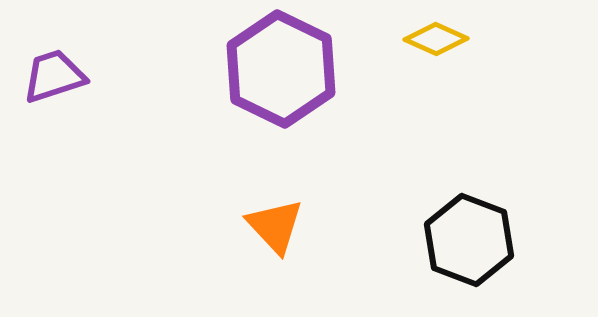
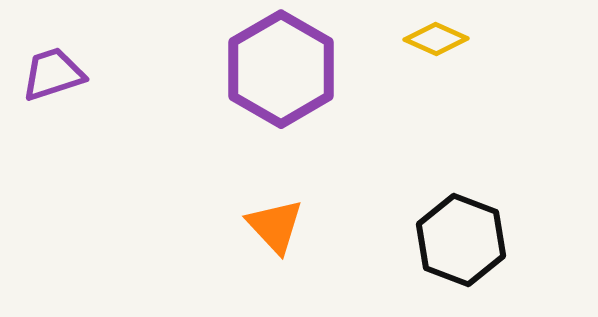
purple hexagon: rotated 4 degrees clockwise
purple trapezoid: moved 1 px left, 2 px up
black hexagon: moved 8 px left
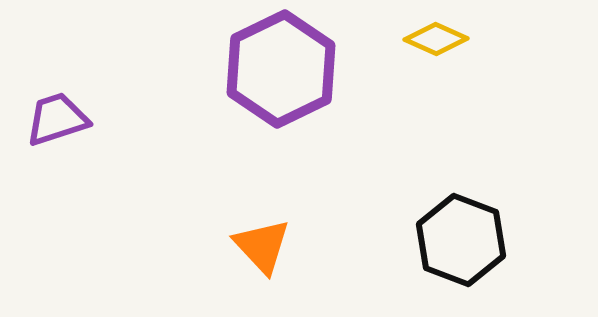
purple hexagon: rotated 4 degrees clockwise
purple trapezoid: moved 4 px right, 45 px down
orange triangle: moved 13 px left, 20 px down
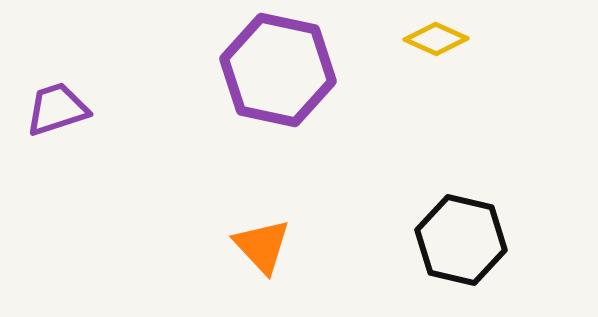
purple hexagon: moved 3 px left, 1 px down; rotated 22 degrees counterclockwise
purple trapezoid: moved 10 px up
black hexagon: rotated 8 degrees counterclockwise
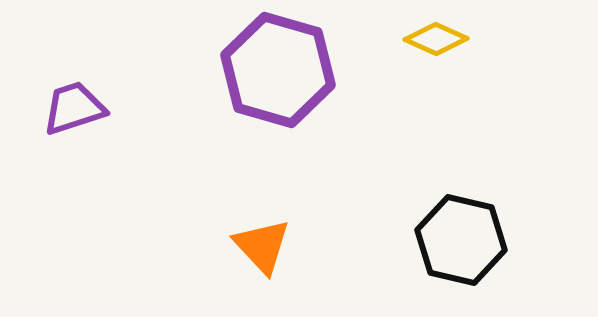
purple hexagon: rotated 4 degrees clockwise
purple trapezoid: moved 17 px right, 1 px up
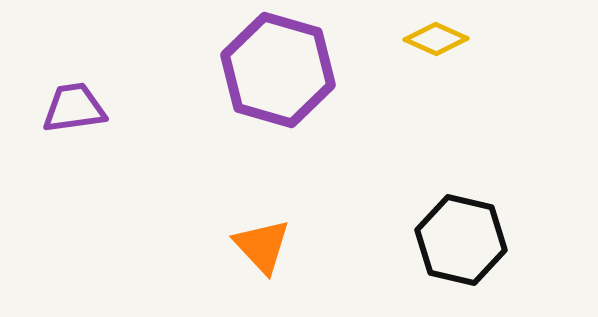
purple trapezoid: rotated 10 degrees clockwise
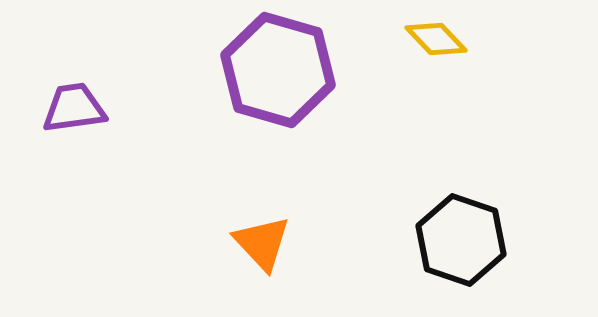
yellow diamond: rotated 22 degrees clockwise
black hexagon: rotated 6 degrees clockwise
orange triangle: moved 3 px up
